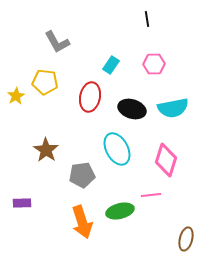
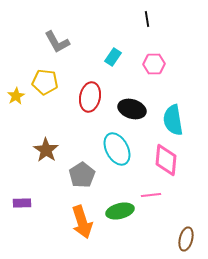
cyan rectangle: moved 2 px right, 8 px up
cyan semicircle: moved 12 px down; rotated 92 degrees clockwise
pink diamond: rotated 12 degrees counterclockwise
gray pentagon: rotated 25 degrees counterclockwise
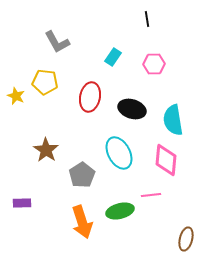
yellow star: rotated 18 degrees counterclockwise
cyan ellipse: moved 2 px right, 4 px down
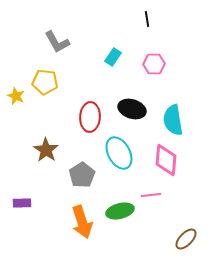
red ellipse: moved 20 px down; rotated 8 degrees counterclockwise
brown ellipse: rotated 30 degrees clockwise
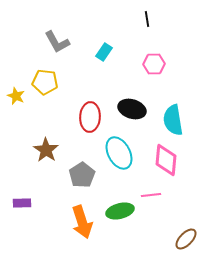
cyan rectangle: moved 9 px left, 5 px up
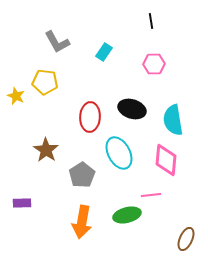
black line: moved 4 px right, 2 px down
green ellipse: moved 7 px right, 4 px down
orange arrow: rotated 28 degrees clockwise
brown ellipse: rotated 20 degrees counterclockwise
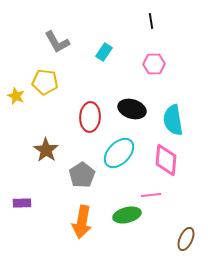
cyan ellipse: rotated 72 degrees clockwise
